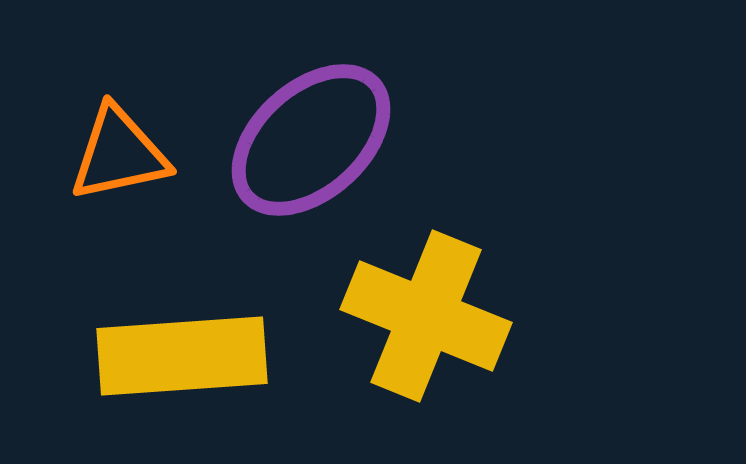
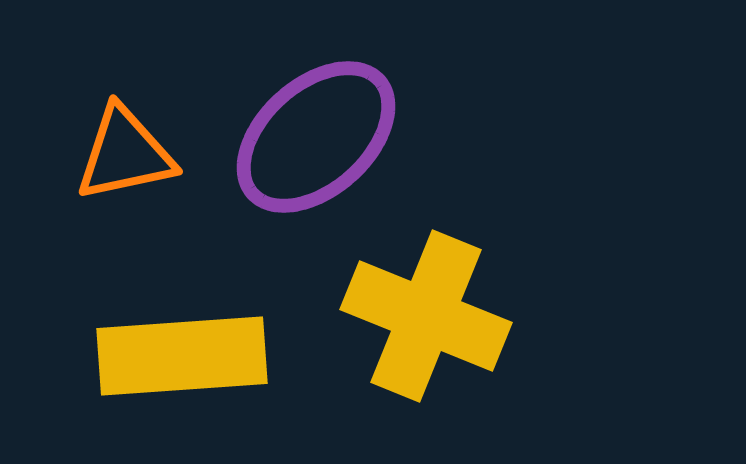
purple ellipse: moved 5 px right, 3 px up
orange triangle: moved 6 px right
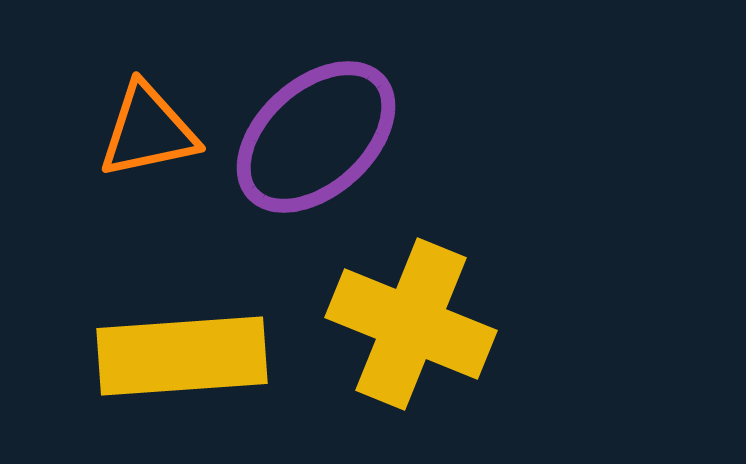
orange triangle: moved 23 px right, 23 px up
yellow cross: moved 15 px left, 8 px down
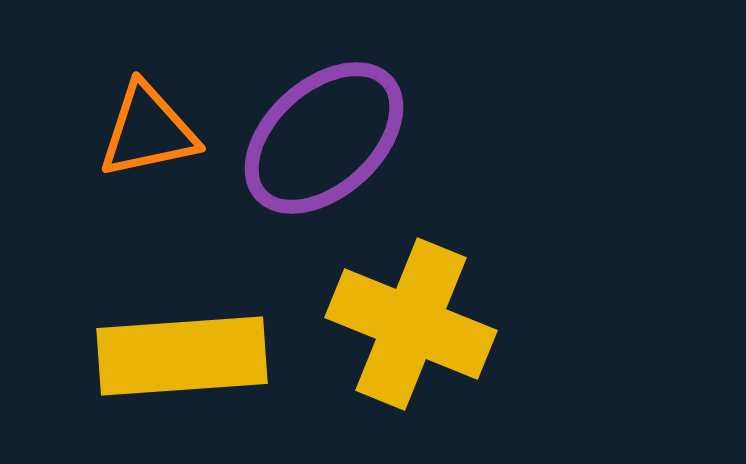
purple ellipse: moved 8 px right, 1 px down
